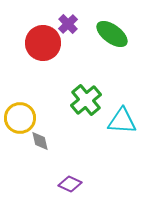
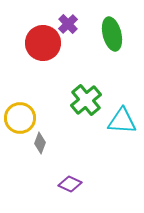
green ellipse: rotated 40 degrees clockwise
gray diamond: moved 2 px down; rotated 35 degrees clockwise
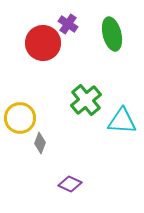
purple cross: rotated 12 degrees counterclockwise
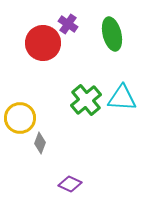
cyan triangle: moved 23 px up
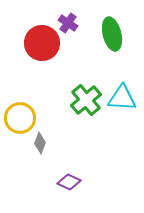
purple cross: moved 1 px up
red circle: moved 1 px left
purple diamond: moved 1 px left, 2 px up
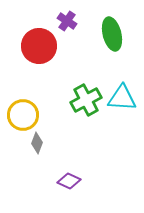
purple cross: moved 1 px left, 2 px up
red circle: moved 3 px left, 3 px down
green cross: rotated 12 degrees clockwise
yellow circle: moved 3 px right, 3 px up
gray diamond: moved 3 px left
purple diamond: moved 1 px up
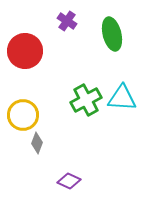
red circle: moved 14 px left, 5 px down
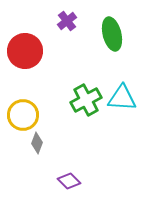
purple cross: rotated 18 degrees clockwise
purple diamond: rotated 20 degrees clockwise
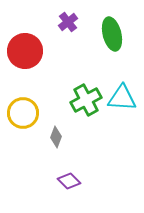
purple cross: moved 1 px right, 1 px down
yellow circle: moved 2 px up
gray diamond: moved 19 px right, 6 px up
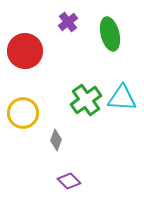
green ellipse: moved 2 px left
green cross: rotated 8 degrees counterclockwise
gray diamond: moved 3 px down
